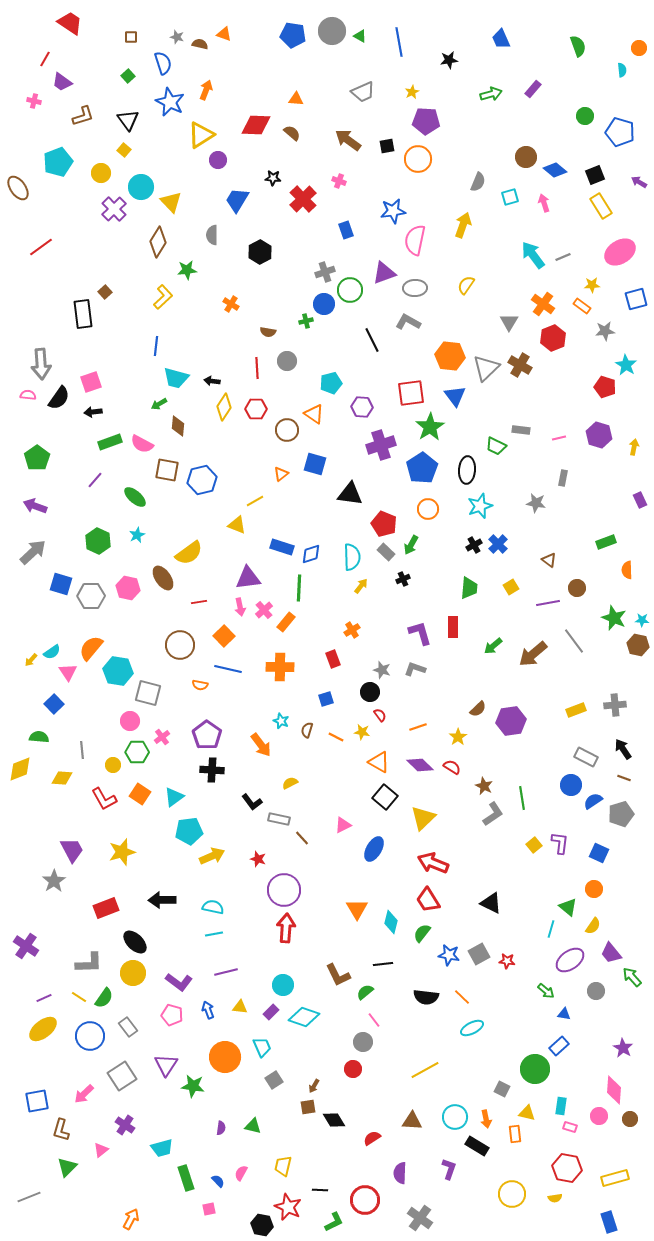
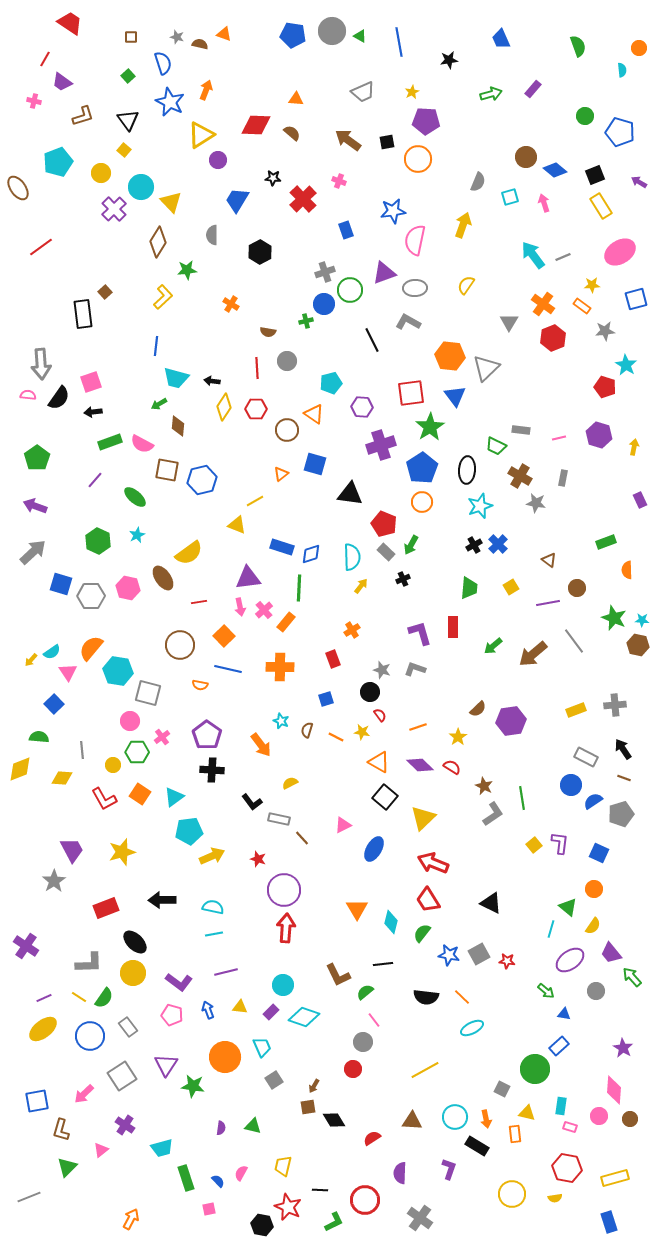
black square at (387, 146): moved 4 px up
brown cross at (520, 365): moved 111 px down
orange circle at (428, 509): moved 6 px left, 7 px up
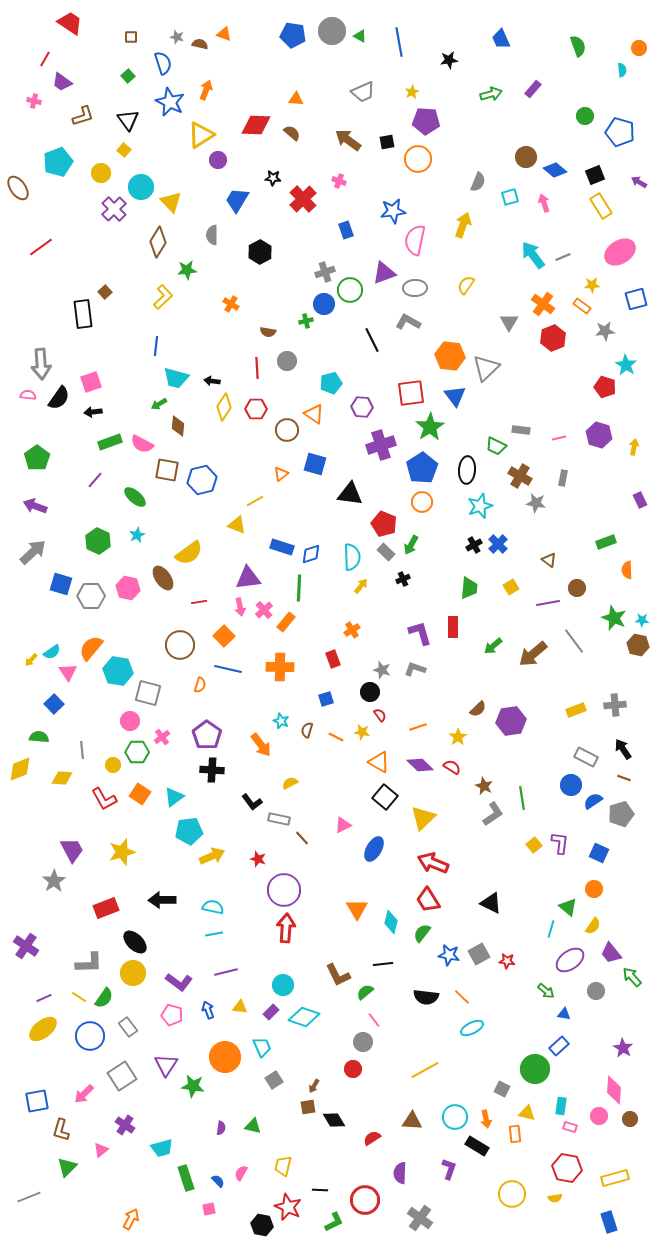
orange semicircle at (200, 685): rotated 84 degrees counterclockwise
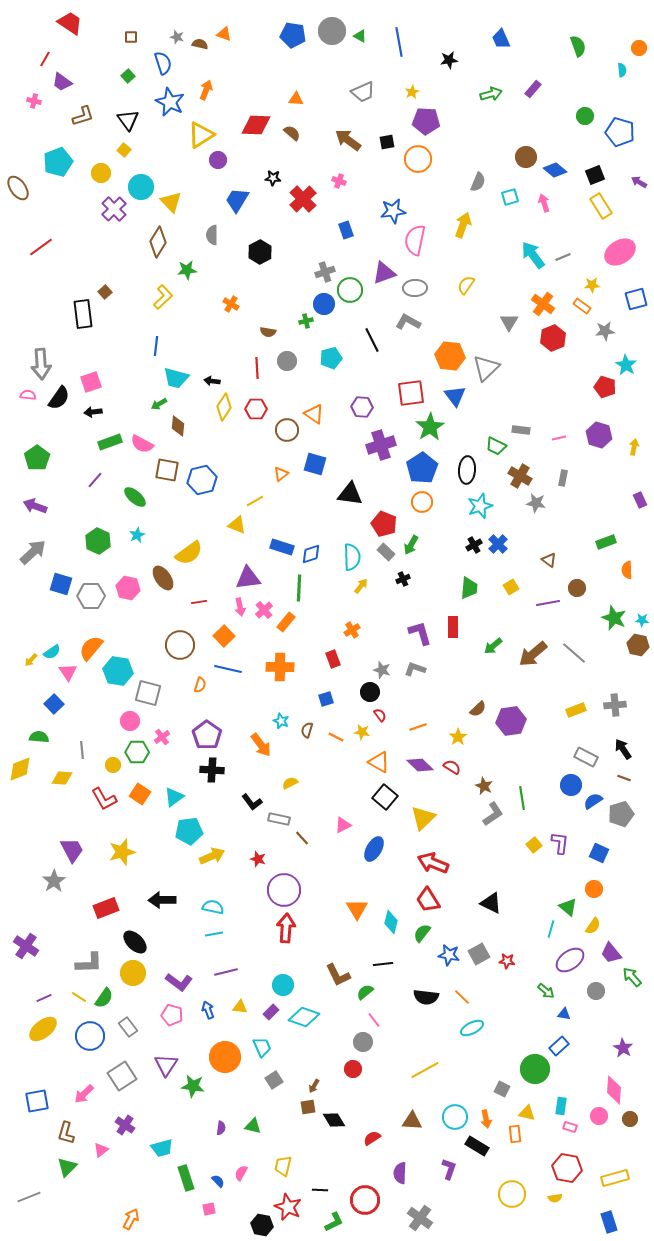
cyan pentagon at (331, 383): moved 25 px up
gray line at (574, 641): moved 12 px down; rotated 12 degrees counterclockwise
brown L-shape at (61, 1130): moved 5 px right, 3 px down
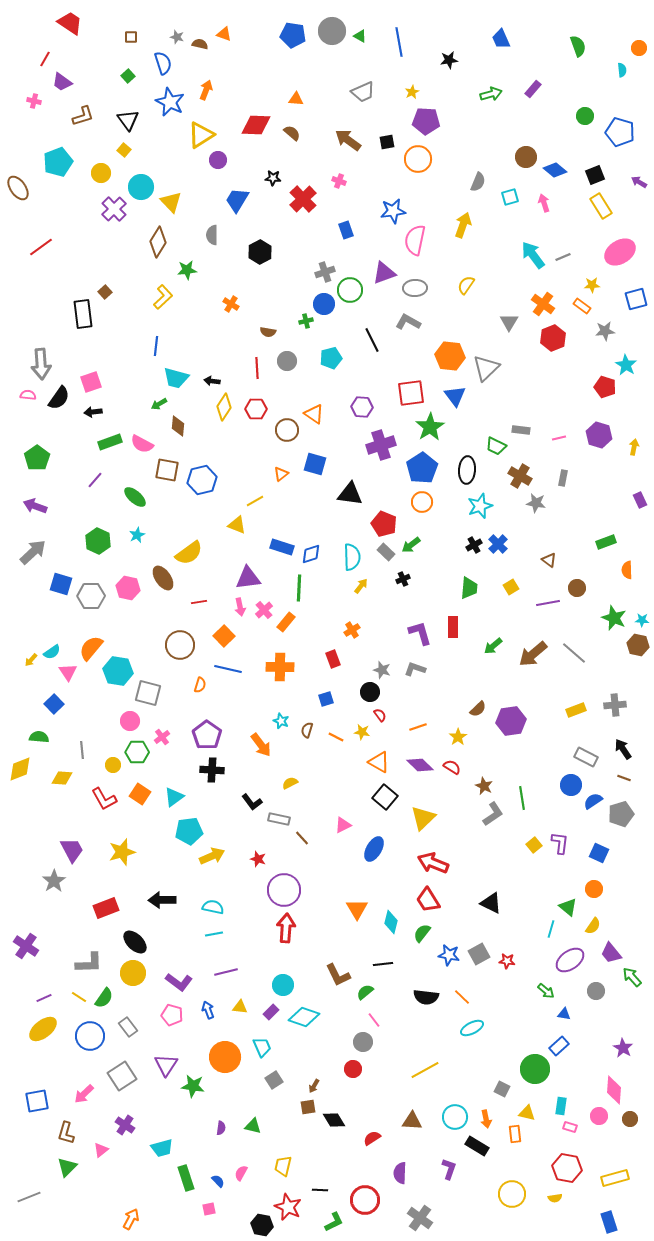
green arrow at (411, 545): rotated 24 degrees clockwise
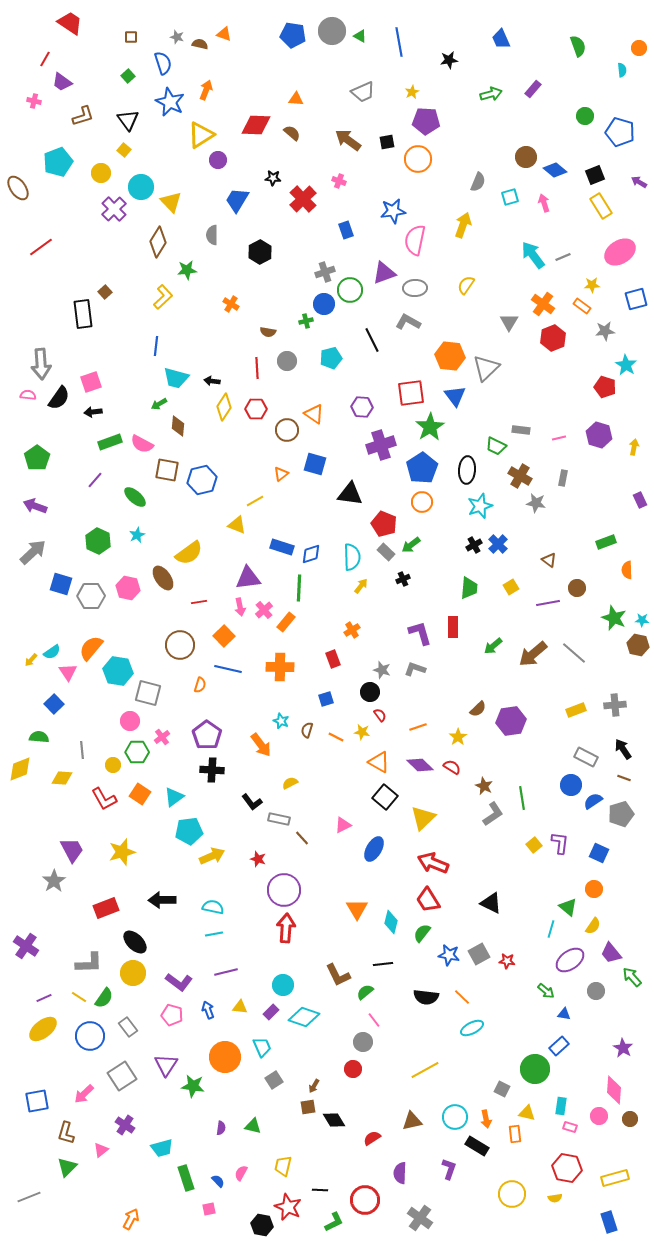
brown triangle at (412, 1121): rotated 15 degrees counterclockwise
